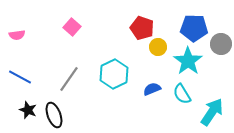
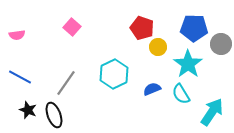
cyan star: moved 3 px down
gray line: moved 3 px left, 4 px down
cyan semicircle: moved 1 px left
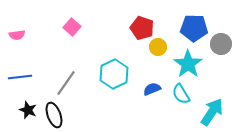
blue line: rotated 35 degrees counterclockwise
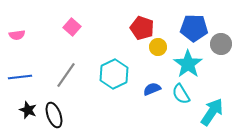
gray line: moved 8 px up
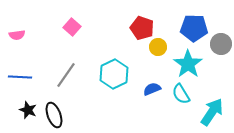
blue line: rotated 10 degrees clockwise
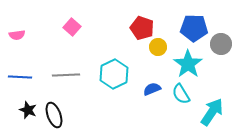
gray line: rotated 52 degrees clockwise
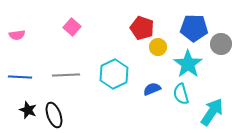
cyan semicircle: rotated 15 degrees clockwise
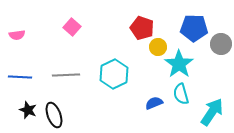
cyan star: moved 9 px left
blue semicircle: moved 2 px right, 14 px down
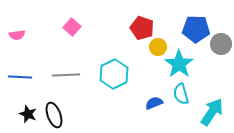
blue pentagon: moved 2 px right, 1 px down
black star: moved 4 px down
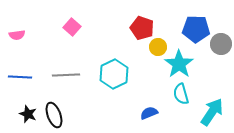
blue semicircle: moved 5 px left, 10 px down
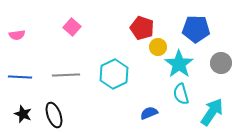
gray circle: moved 19 px down
black star: moved 5 px left
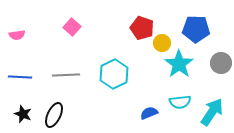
yellow circle: moved 4 px right, 4 px up
cyan semicircle: moved 1 px left, 8 px down; rotated 80 degrees counterclockwise
black ellipse: rotated 45 degrees clockwise
